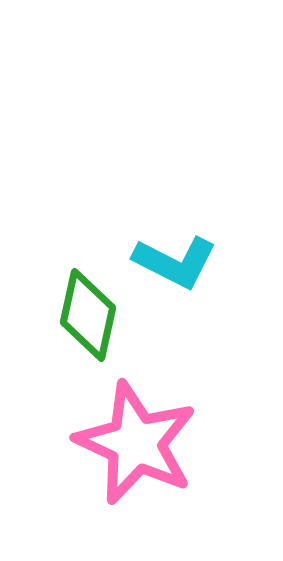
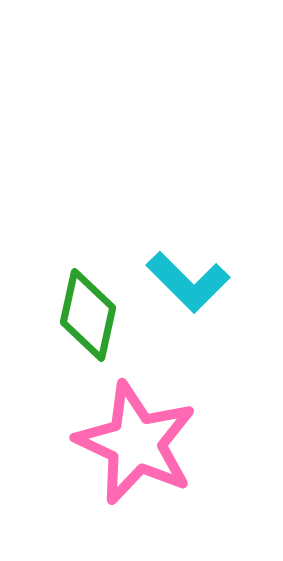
cyan L-shape: moved 13 px right, 20 px down; rotated 18 degrees clockwise
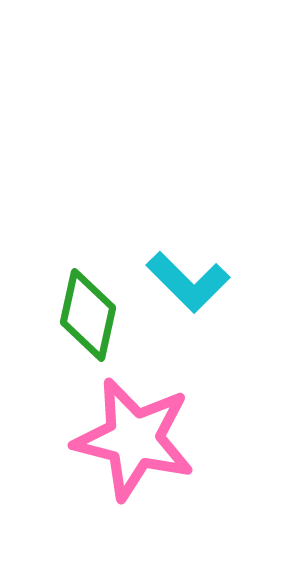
pink star: moved 2 px left, 4 px up; rotated 11 degrees counterclockwise
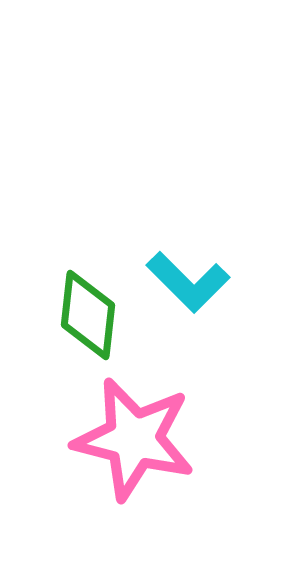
green diamond: rotated 6 degrees counterclockwise
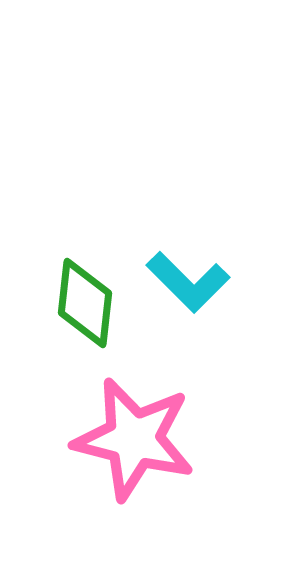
green diamond: moved 3 px left, 12 px up
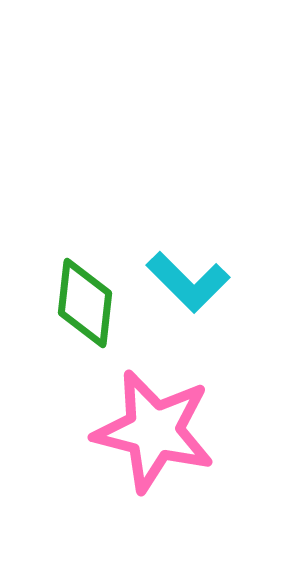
pink star: moved 20 px right, 8 px up
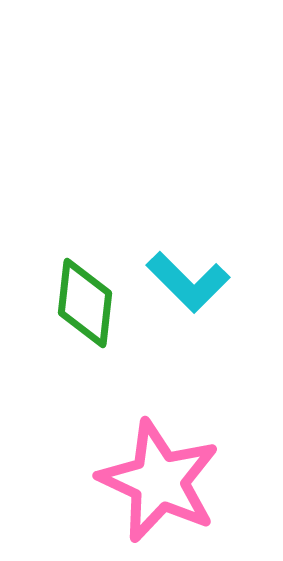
pink star: moved 5 px right, 50 px down; rotated 11 degrees clockwise
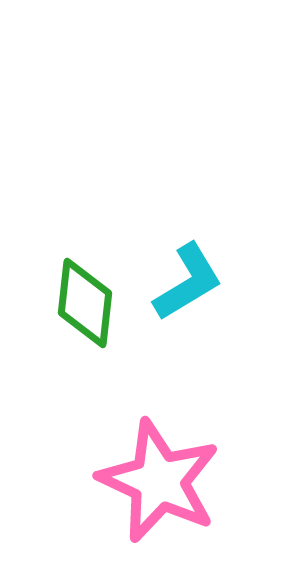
cyan L-shape: rotated 76 degrees counterclockwise
